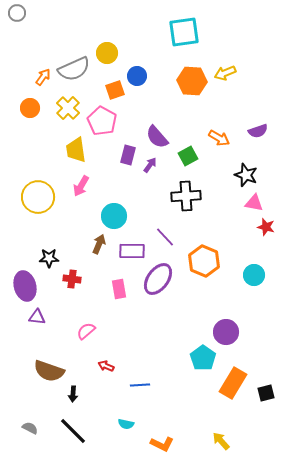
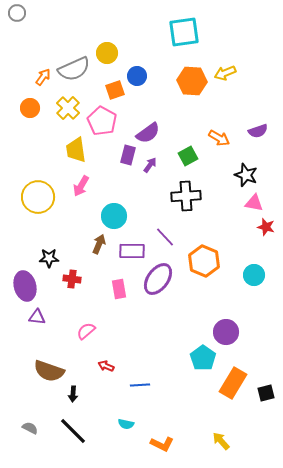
purple semicircle at (157, 137): moved 9 px left, 4 px up; rotated 85 degrees counterclockwise
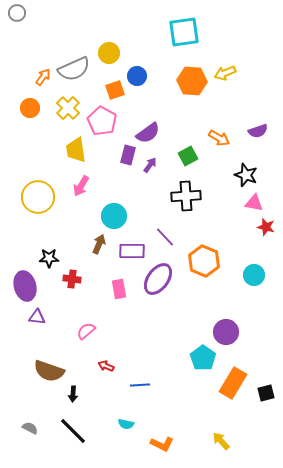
yellow circle at (107, 53): moved 2 px right
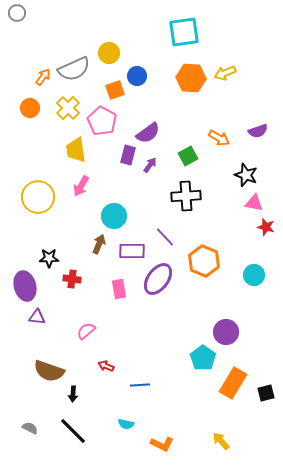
orange hexagon at (192, 81): moved 1 px left, 3 px up
